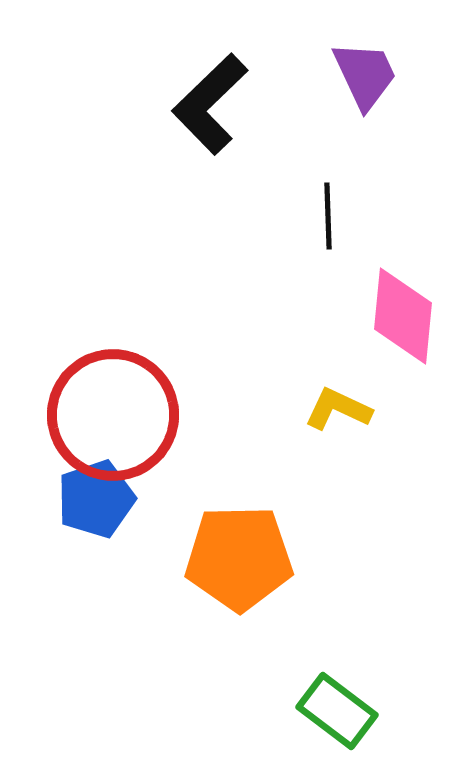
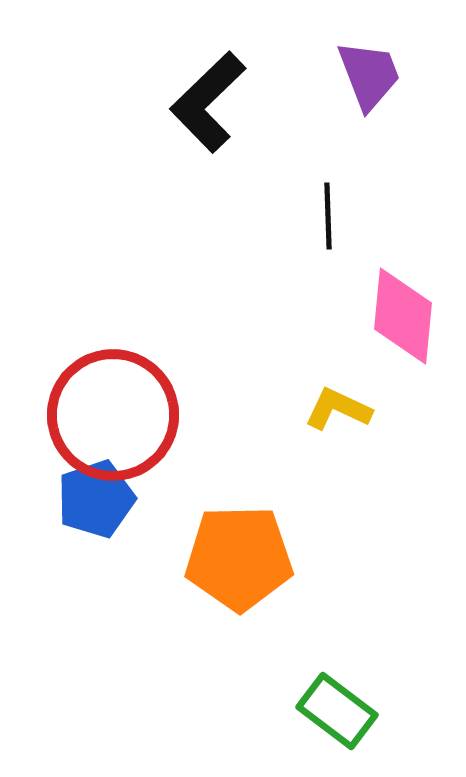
purple trapezoid: moved 4 px right; rotated 4 degrees clockwise
black L-shape: moved 2 px left, 2 px up
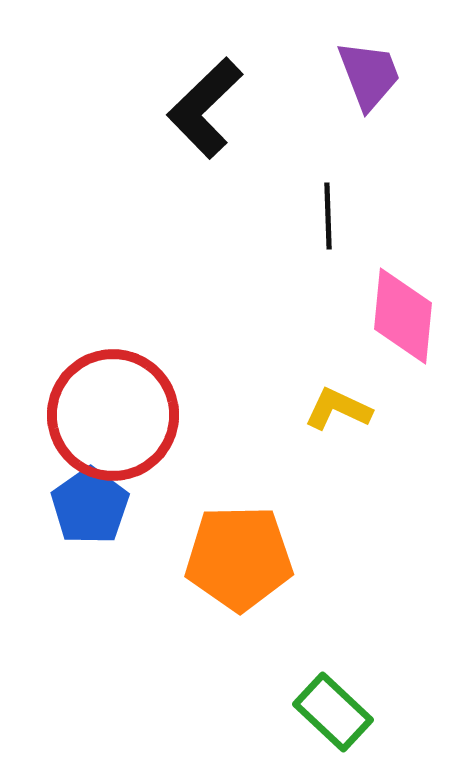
black L-shape: moved 3 px left, 6 px down
blue pentagon: moved 6 px left, 7 px down; rotated 16 degrees counterclockwise
green rectangle: moved 4 px left, 1 px down; rotated 6 degrees clockwise
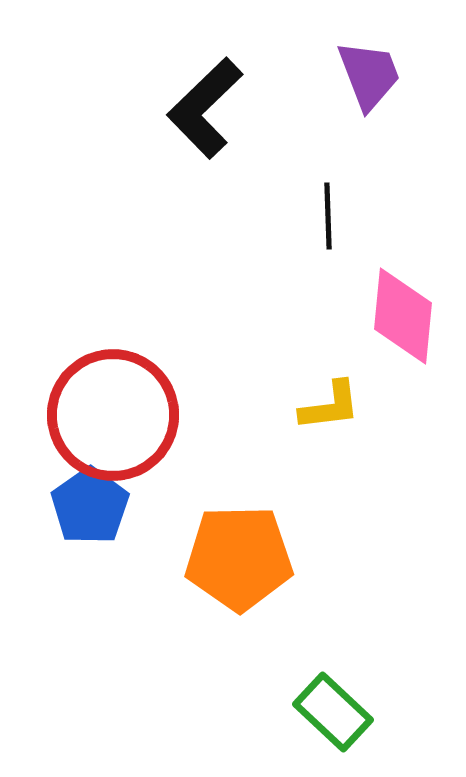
yellow L-shape: moved 8 px left, 3 px up; rotated 148 degrees clockwise
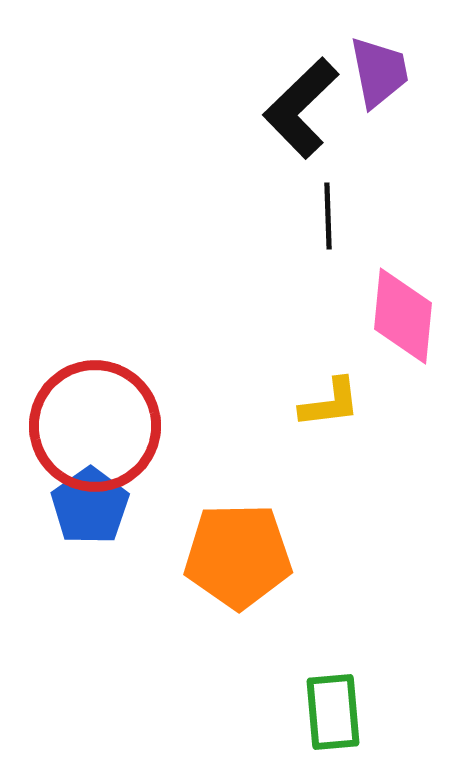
purple trapezoid: moved 10 px right, 3 px up; rotated 10 degrees clockwise
black L-shape: moved 96 px right
yellow L-shape: moved 3 px up
red circle: moved 18 px left, 11 px down
orange pentagon: moved 1 px left, 2 px up
green rectangle: rotated 42 degrees clockwise
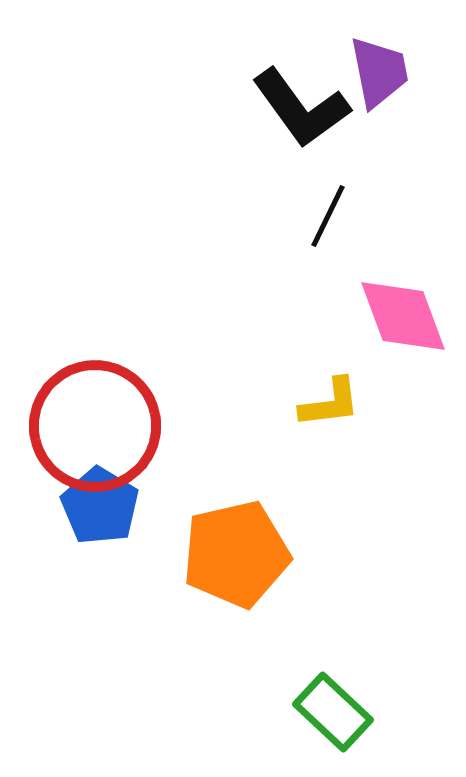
black L-shape: rotated 82 degrees counterclockwise
black line: rotated 28 degrees clockwise
pink diamond: rotated 26 degrees counterclockwise
blue pentagon: moved 10 px right; rotated 6 degrees counterclockwise
orange pentagon: moved 2 px left, 2 px up; rotated 12 degrees counterclockwise
green rectangle: rotated 42 degrees counterclockwise
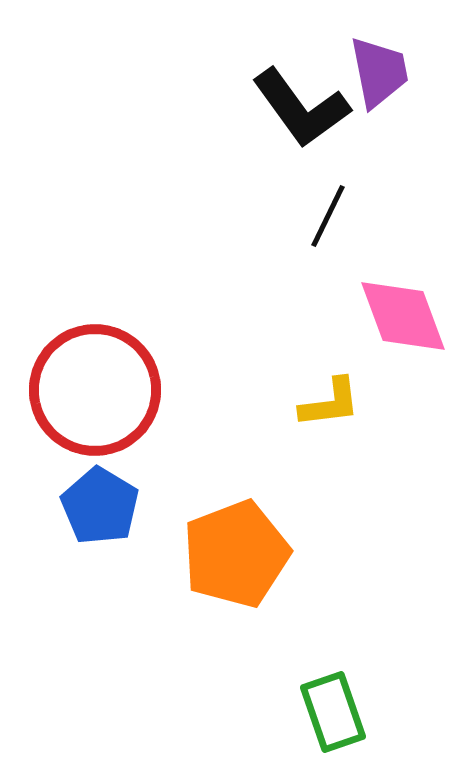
red circle: moved 36 px up
orange pentagon: rotated 8 degrees counterclockwise
green rectangle: rotated 28 degrees clockwise
